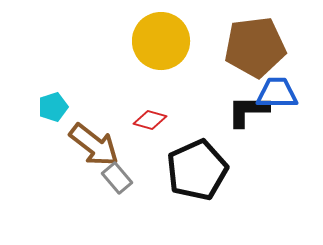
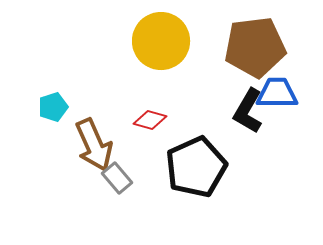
black L-shape: rotated 60 degrees counterclockwise
brown arrow: rotated 28 degrees clockwise
black pentagon: moved 1 px left, 3 px up
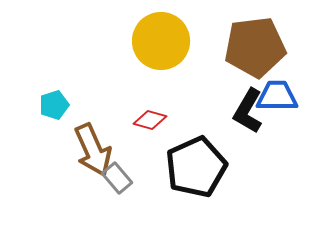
blue trapezoid: moved 3 px down
cyan pentagon: moved 1 px right, 2 px up
brown arrow: moved 1 px left, 5 px down
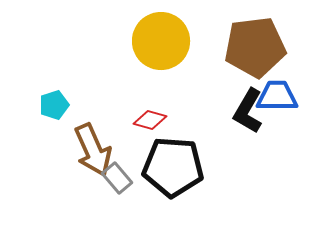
black pentagon: moved 23 px left; rotated 28 degrees clockwise
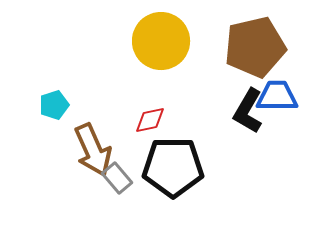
brown pentagon: rotated 6 degrees counterclockwise
red diamond: rotated 28 degrees counterclockwise
black pentagon: rotated 4 degrees counterclockwise
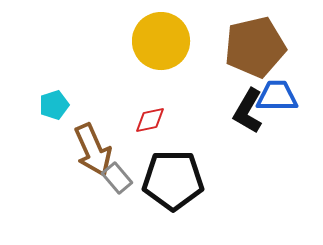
black pentagon: moved 13 px down
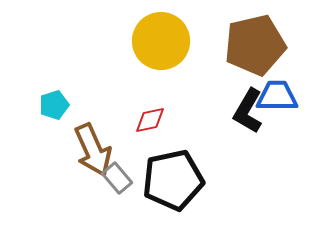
brown pentagon: moved 2 px up
black pentagon: rotated 12 degrees counterclockwise
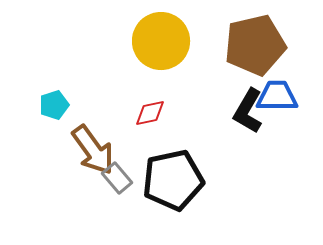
red diamond: moved 7 px up
brown arrow: rotated 12 degrees counterclockwise
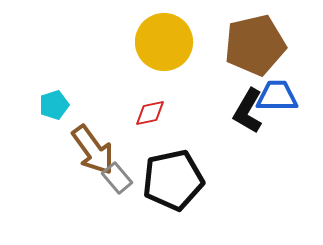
yellow circle: moved 3 px right, 1 px down
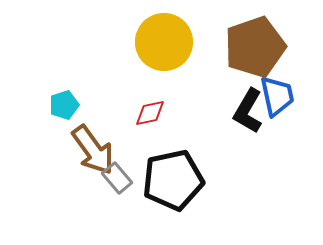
brown pentagon: moved 2 px down; rotated 6 degrees counterclockwise
blue trapezoid: rotated 78 degrees clockwise
cyan pentagon: moved 10 px right
